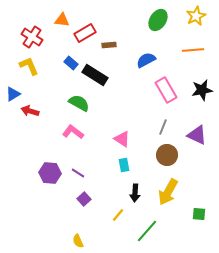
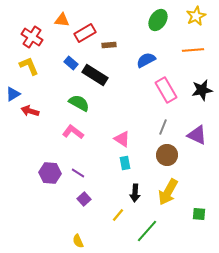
cyan rectangle: moved 1 px right, 2 px up
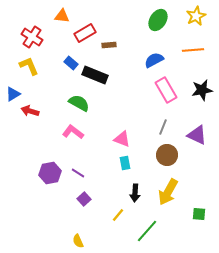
orange triangle: moved 4 px up
blue semicircle: moved 8 px right
black rectangle: rotated 10 degrees counterclockwise
pink triangle: rotated 12 degrees counterclockwise
purple hexagon: rotated 15 degrees counterclockwise
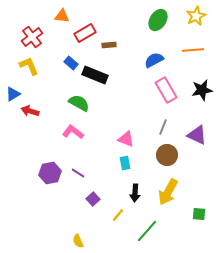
red cross: rotated 20 degrees clockwise
pink triangle: moved 4 px right
purple square: moved 9 px right
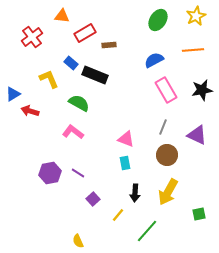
yellow L-shape: moved 20 px right, 13 px down
green square: rotated 16 degrees counterclockwise
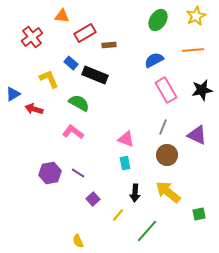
red arrow: moved 4 px right, 2 px up
yellow arrow: rotated 100 degrees clockwise
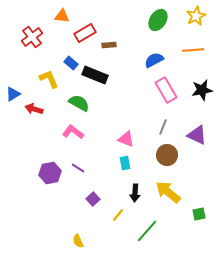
purple line: moved 5 px up
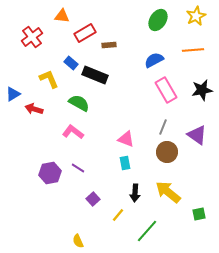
purple triangle: rotated 10 degrees clockwise
brown circle: moved 3 px up
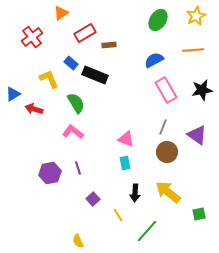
orange triangle: moved 1 px left, 3 px up; rotated 42 degrees counterclockwise
green semicircle: moved 3 px left; rotated 30 degrees clockwise
purple line: rotated 40 degrees clockwise
yellow line: rotated 72 degrees counterclockwise
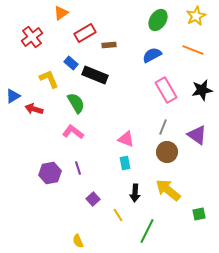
orange line: rotated 25 degrees clockwise
blue semicircle: moved 2 px left, 5 px up
blue triangle: moved 2 px down
yellow arrow: moved 2 px up
green line: rotated 15 degrees counterclockwise
